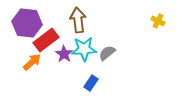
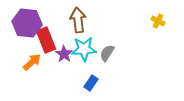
red rectangle: rotated 75 degrees counterclockwise
gray semicircle: rotated 18 degrees counterclockwise
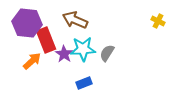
brown arrow: moved 3 px left; rotated 60 degrees counterclockwise
cyan star: moved 1 px left
orange arrow: moved 1 px up
blue rectangle: moved 7 px left; rotated 35 degrees clockwise
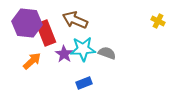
red rectangle: moved 7 px up
gray semicircle: rotated 78 degrees clockwise
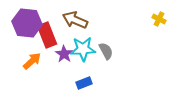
yellow cross: moved 1 px right, 2 px up
red rectangle: moved 1 px right, 2 px down
gray semicircle: moved 1 px left, 2 px up; rotated 42 degrees clockwise
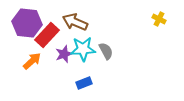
brown arrow: moved 2 px down
red rectangle: rotated 65 degrees clockwise
purple star: rotated 18 degrees clockwise
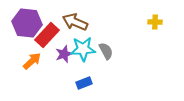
yellow cross: moved 4 px left, 3 px down; rotated 24 degrees counterclockwise
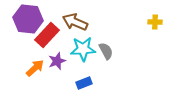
purple hexagon: moved 1 px right, 4 px up
purple star: moved 7 px left, 7 px down
orange arrow: moved 3 px right, 7 px down
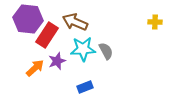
red rectangle: rotated 10 degrees counterclockwise
blue rectangle: moved 1 px right, 4 px down
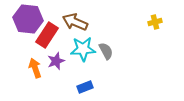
yellow cross: rotated 16 degrees counterclockwise
purple star: moved 1 px left
orange arrow: rotated 66 degrees counterclockwise
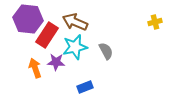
cyan star: moved 8 px left, 2 px up; rotated 10 degrees counterclockwise
purple star: moved 1 px down; rotated 24 degrees clockwise
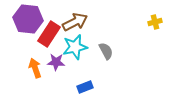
brown arrow: rotated 130 degrees clockwise
red rectangle: moved 2 px right, 1 px up
